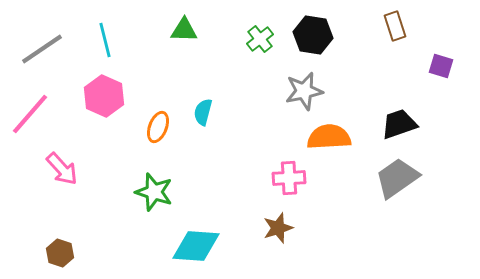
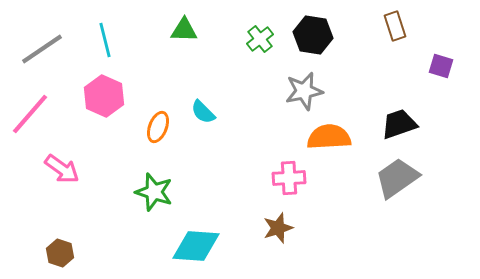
cyan semicircle: rotated 60 degrees counterclockwise
pink arrow: rotated 12 degrees counterclockwise
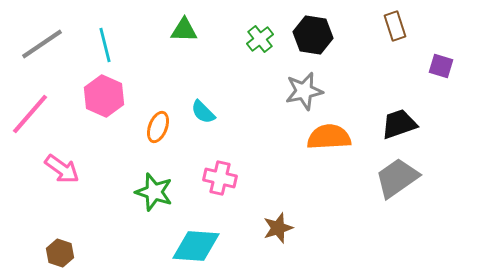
cyan line: moved 5 px down
gray line: moved 5 px up
pink cross: moved 69 px left; rotated 16 degrees clockwise
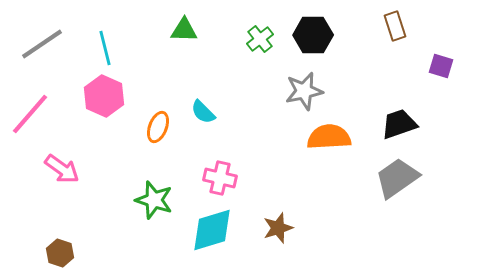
black hexagon: rotated 9 degrees counterclockwise
cyan line: moved 3 px down
green star: moved 8 px down
cyan diamond: moved 16 px right, 16 px up; rotated 21 degrees counterclockwise
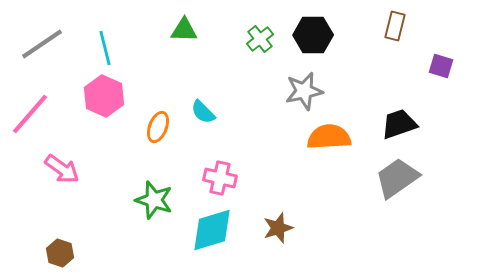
brown rectangle: rotated 32 degrees clockwise
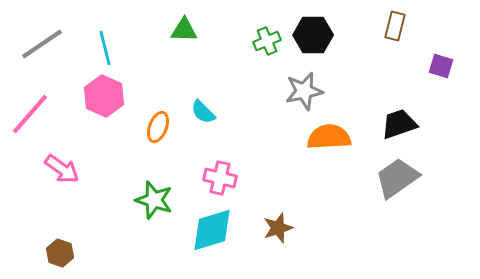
green cross: moved 7 px right, 2 px down; rotated 16 degrees clockwise
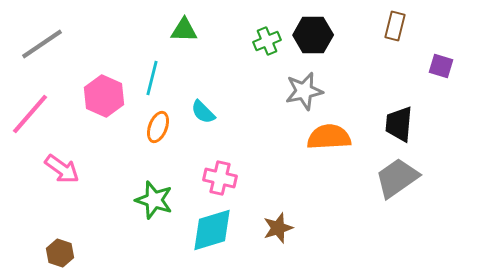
cyan line: moved 47 px right, 30 px down; rotated 28 degrees clockwise
black trapezoid: rotated 66 degrees counterclockwise
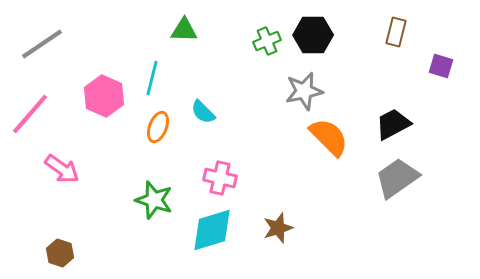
brown rectangle: moved 1 px right, 6 px down
black trapezoid: moved 6 px left; rotated 57 degrees clockwise
orange semicircle: rotated 48 degrees clockwise
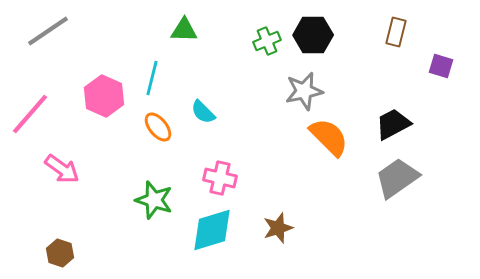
gray line: moved 6 px right, 13 px up
orange ellipse: rotated 60 degrees counterclockwise
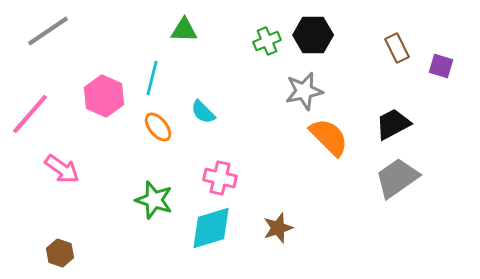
brown rectangle: moved 1 px right, 16 px down; rotated 40 degrees counterclockwise
cyan diamond: moved 1 px left, 2 px up
